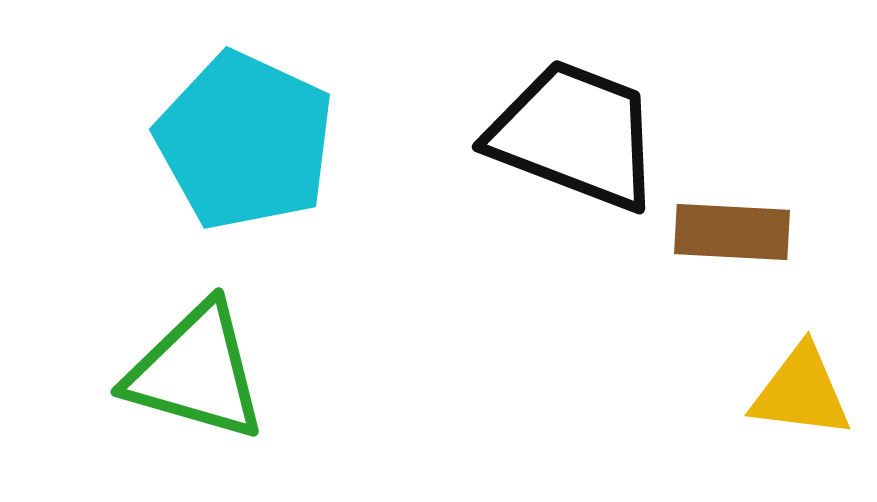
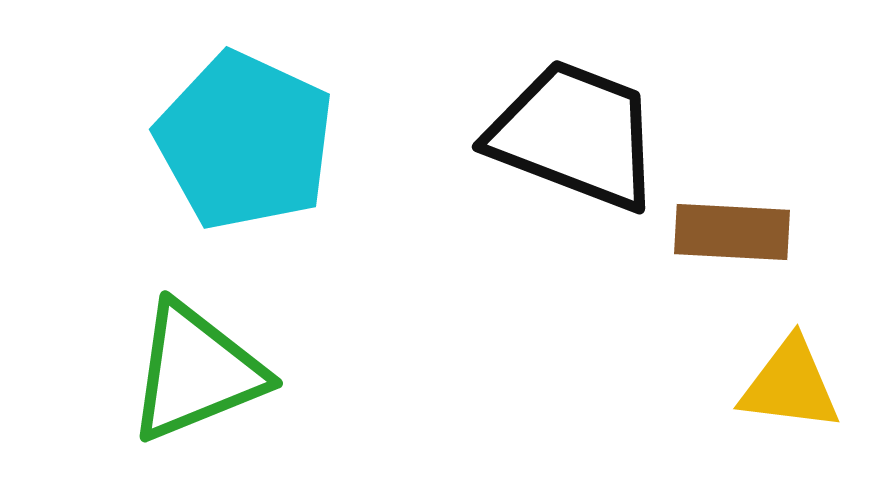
green triangle: rotated 38 degrees counterclockwise
yellow triangle: moved 11 px left, 7 px up
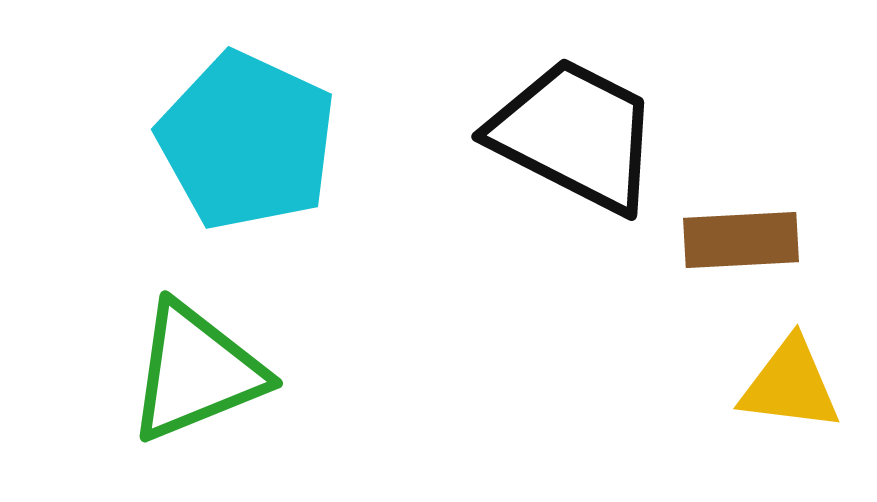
black trapezoid: rotated 6 degrees clockwise
cyan pentagon: moved 2 px right
brown rectangle: moved 9 px right, 8 px down; rotated 6 degrees counterclockwise
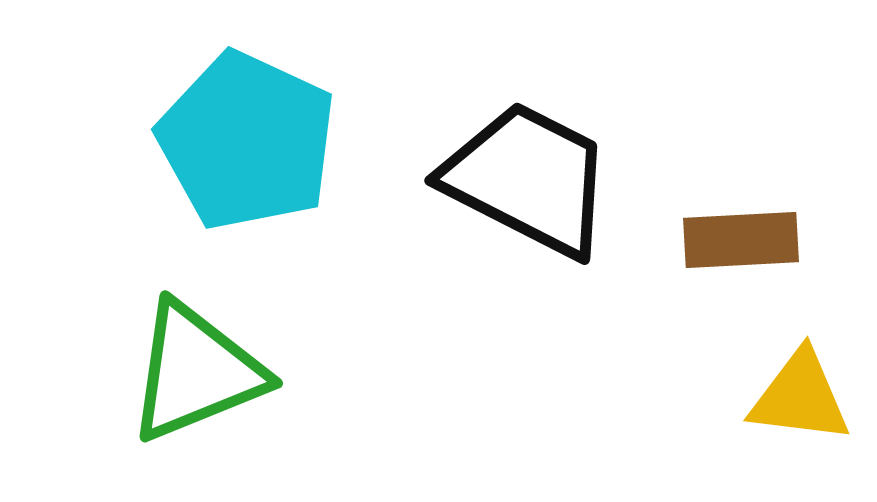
black trapezoid: moved 47 px left, 44 px down
yellow triangle: moved 10 px right, 12 px down
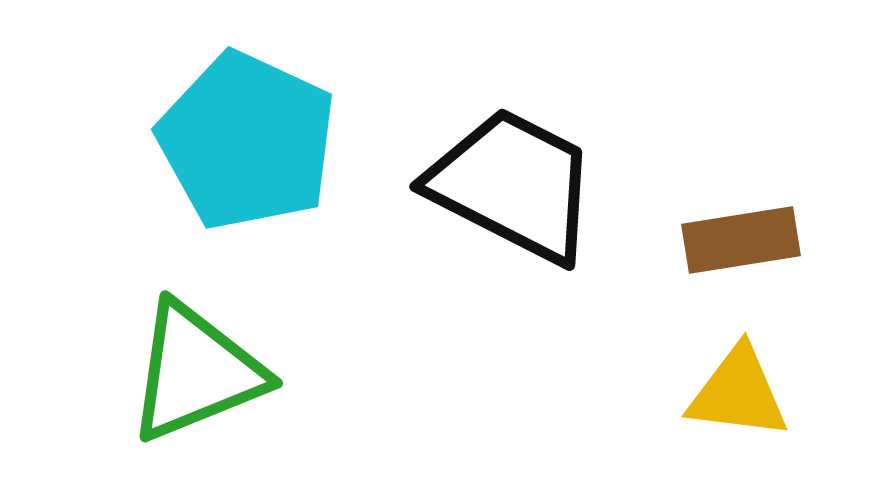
black trapezoid: moved 15 px left, 6 px down
brown rectangle: rotated 6 degrees counterclockwise
yellow triangle: moved 62 px left, 4 px up
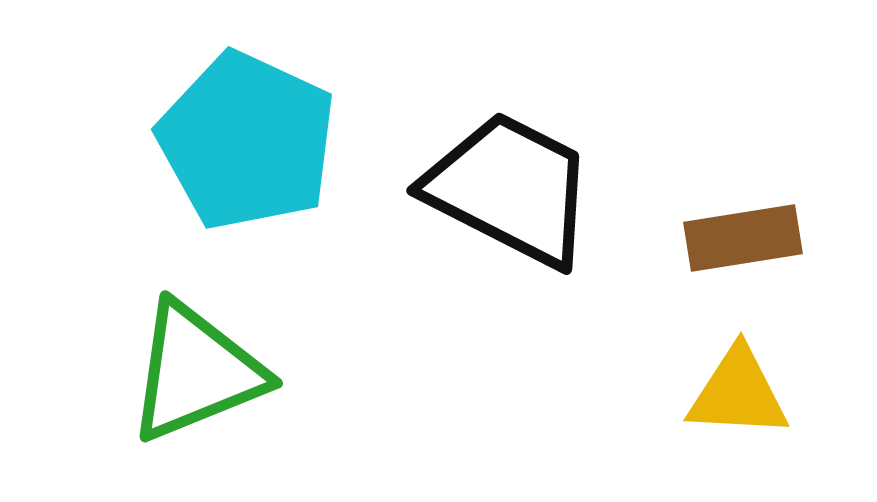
black trapezoid: moved 3 px left, 4 px down
brown rectangle: moved 2 px right, 2 px up
yellow triangle: rotated 4 degrees counterclockwise
